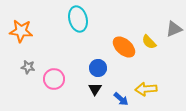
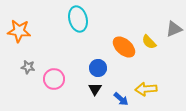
orange star: moved 2 px left
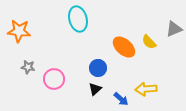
black triangle: rotated 16 degrees clockwise
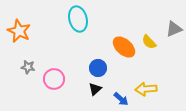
orange star: rotated 20 degrees clockwise
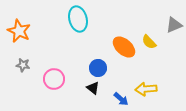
gray triangle: moved 4 px up
gray star: moved 5 px left, 2 px up
black triangle: moved 2 px left, 1 px up; rotated 40 degrees counterclockwise
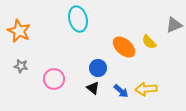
gray star: moved 2 px left, 1 px down
blue arrow: moved 8 px up
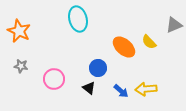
black triangle: moved 4 px left
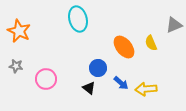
yellow semicircle: moved 2 px right, 1 px down; rotated 21 degrees clockwise
orange ellipse: rotated 10 degrees clockwise
gray star: moved 5 px left
pink circle: moved 8 px left
blue arrow: moved 8 px up
